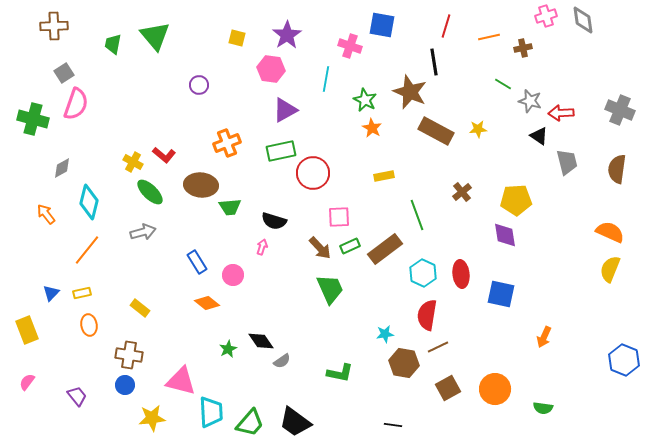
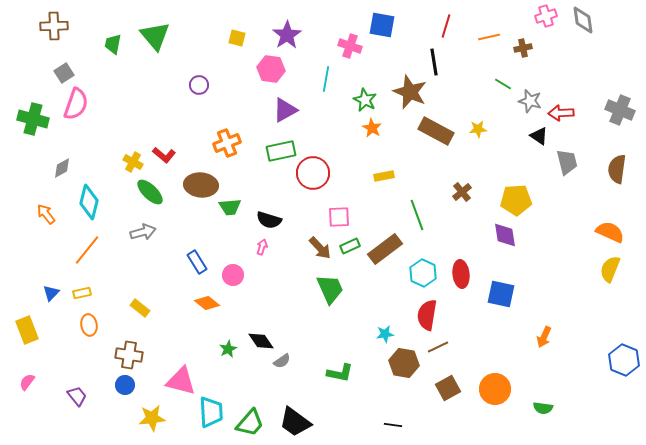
black semicircle at (274, 221): moved 5 px left, 1 px up
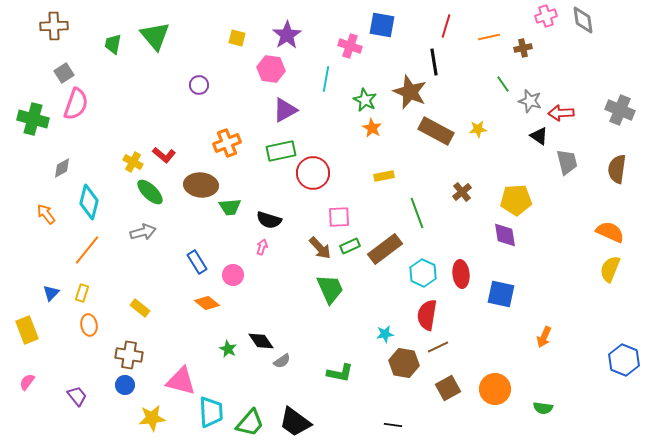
green line at (503, 84): rotated 24 degrees clockwise
green line at (417, 215): moved 2 px up
yellow rectangle at (82, 293): rotated 60 degrees counterclockwise
green star at (228, 349): rotated 18 degrees counterclockwise
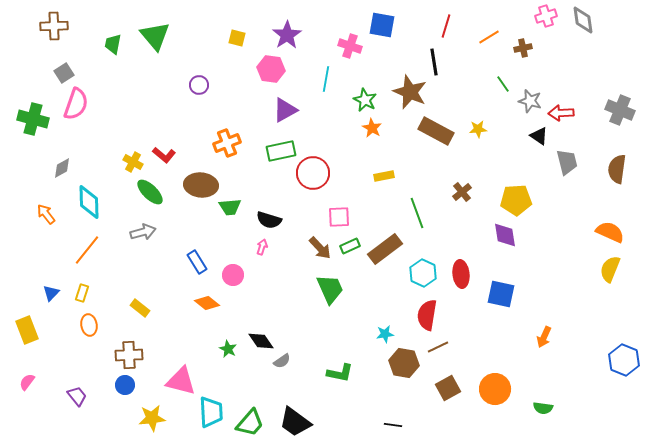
orange line at (489, 37): rotated 20 degrees counterclockwise
cyan diamond at (89, 202): rotated 16 degrees counterclockwise
brown cross at (129, 355): rotated 12 degrees counterclockwise
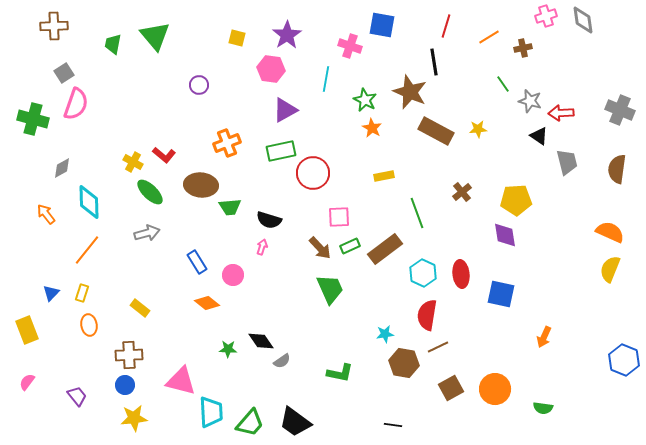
gray arrow at (143, 232): moved 4 px right, 1 px down
green star at (228, 349): rotated 24 degrees counterclockwise
brown square at (448, 388): moved 3 px right
yellow star at (152, 418): moved 18 px left
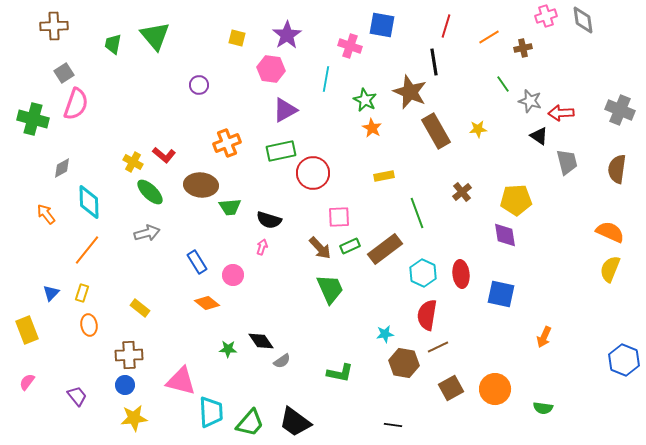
brown rectangle at (436, 131): rotated 32 degrees clockwise
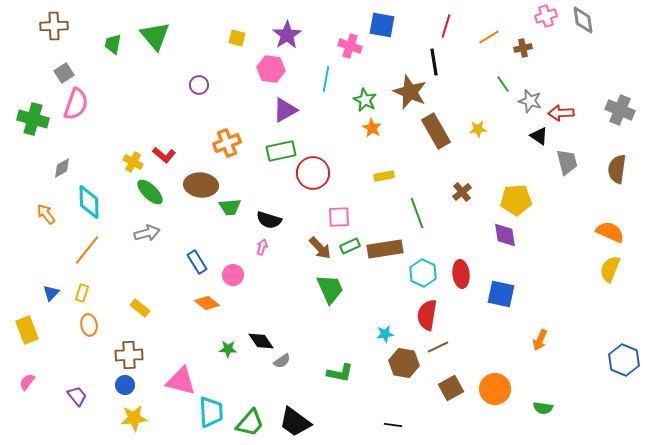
brown rectangle at (385, 249): rotated 28 degrees clockwise
orange arrow at (544, 337): moved 4 px left, 3 px down
